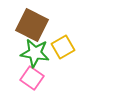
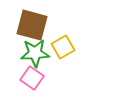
brown square: rotated 12 degrees counterclockwise
green star: rotated 12 degrees counterclockwise
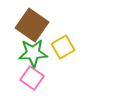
brown square: rotated 20 degrees clockwise
green star: moved 2 px left
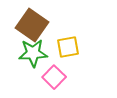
yellow square: moved 5 px right; rotated 20 degrees clockwise
pink square: moved 22 px right, 1 px up; rotated 10 degrees clockwise
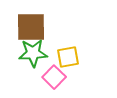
brown square: moved 1 px left, 2 px down; rotated 36 degrees counterclockwise
yellow square: moved 10 px down
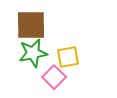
brown square: moved 2 px up
green star: rotated 8 degrees counterclockwise
